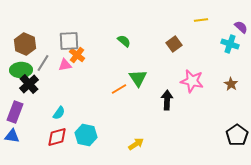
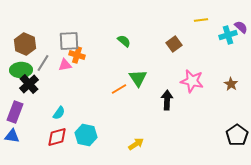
cyan cross: moved 2 px left, 9 px up; rotated 36 degrees counterclockwise
orange cross: rotated 21 degrees counterclockwise
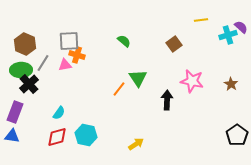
orange line: rotated 21 degrees counterclockwise
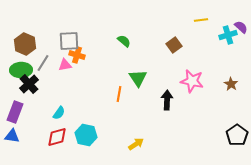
brown square: moved 1 px down
orange line: moved 5 px down; rotated 28 degrees counterclockwise
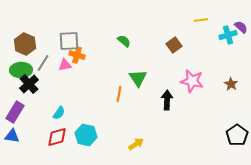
purple rectangle: rotated 10 degrees clockwise
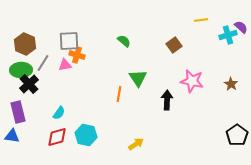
purple rectangle: moved 3 px right; rotated 45 degrees counterclockwise
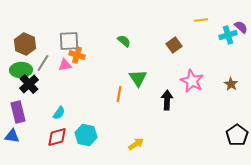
pink star: rotated 15 degrees clockwise
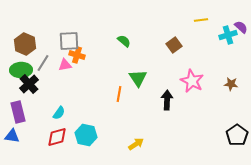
brown star: rotated 24 degrees counterclockwise
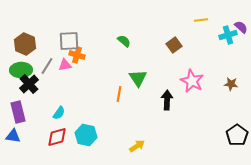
gray line: moved 4 px right, 3 px down
blue triangle: moved 1 px right
yellow arrow: moved 1 px right, 2 px down
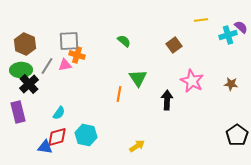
blue triangle: moved 32 px right, 11 px down
